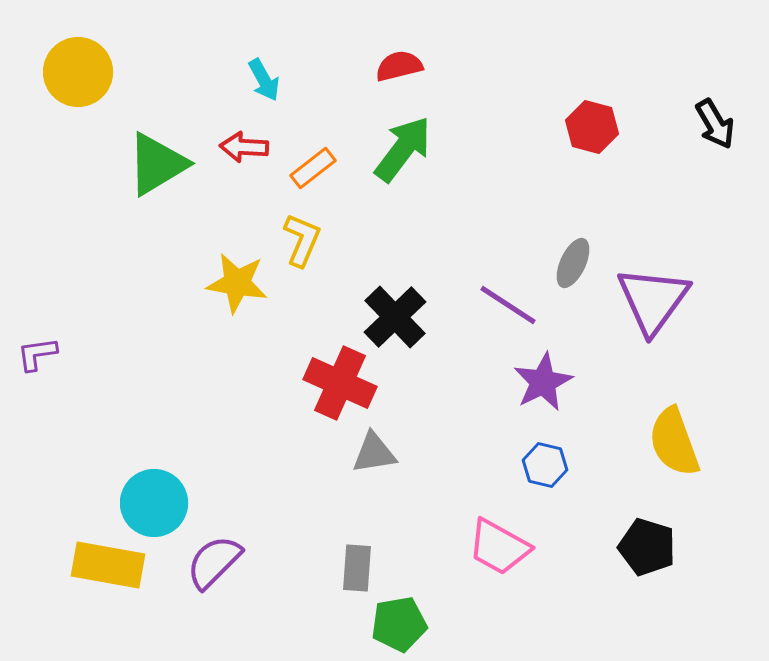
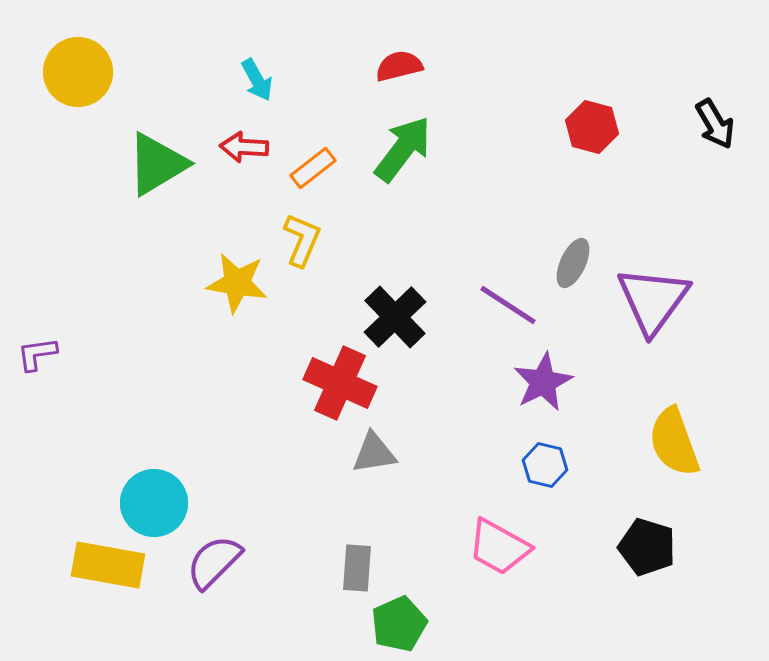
cyan arrow: moved 7 px left
green pentagon: rotated 14 degrees counterclockwise
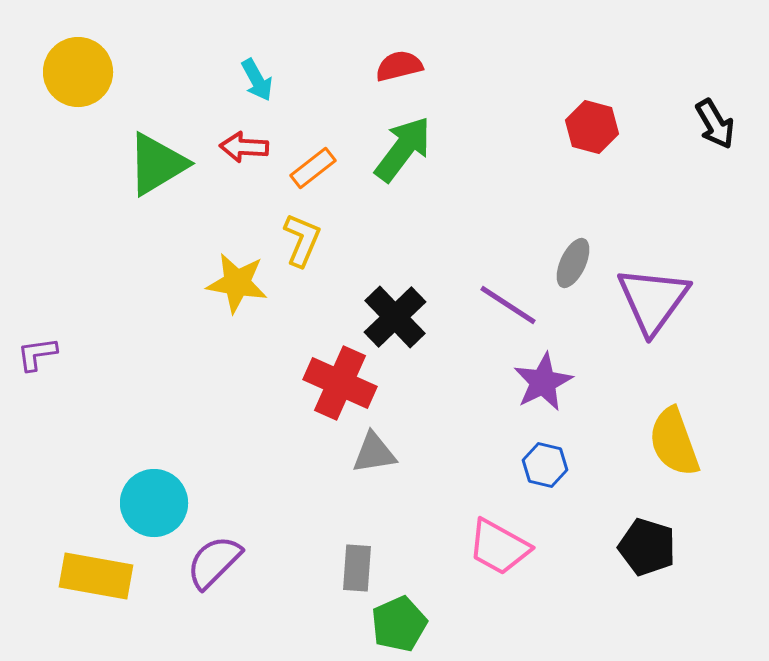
yellow rectangle: moved 12 px left, 11 px down
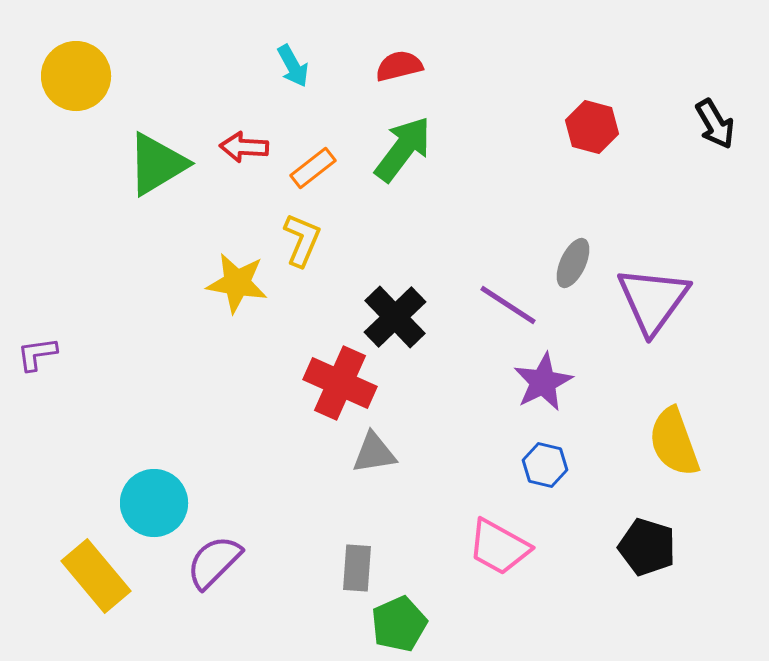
yellow circle: moved 2 px left, 4 px down
cyan arrow: moved 36 px right, 14 px up
yellow rectangle: rotated 40 degrees clockwise
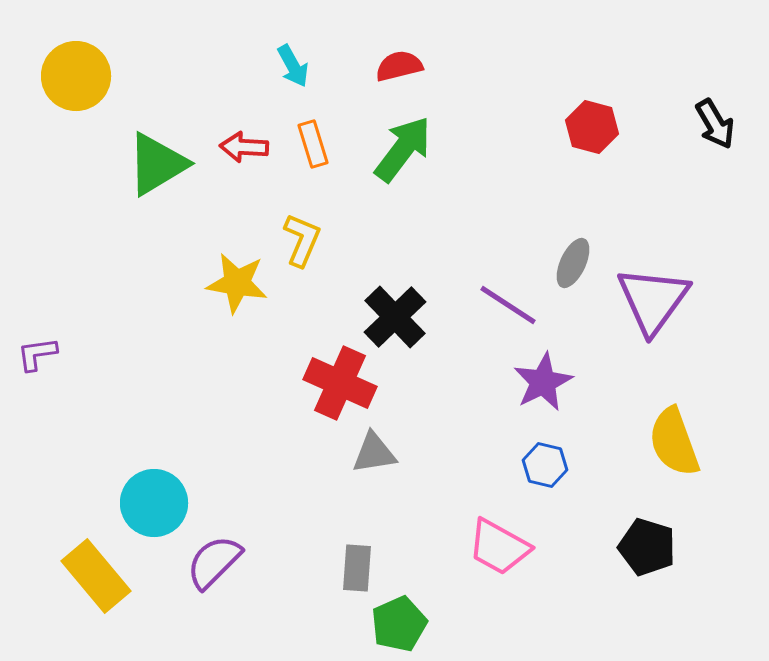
orange rectangle: moved 24 px up; rotated 69 degrees counterclockwise
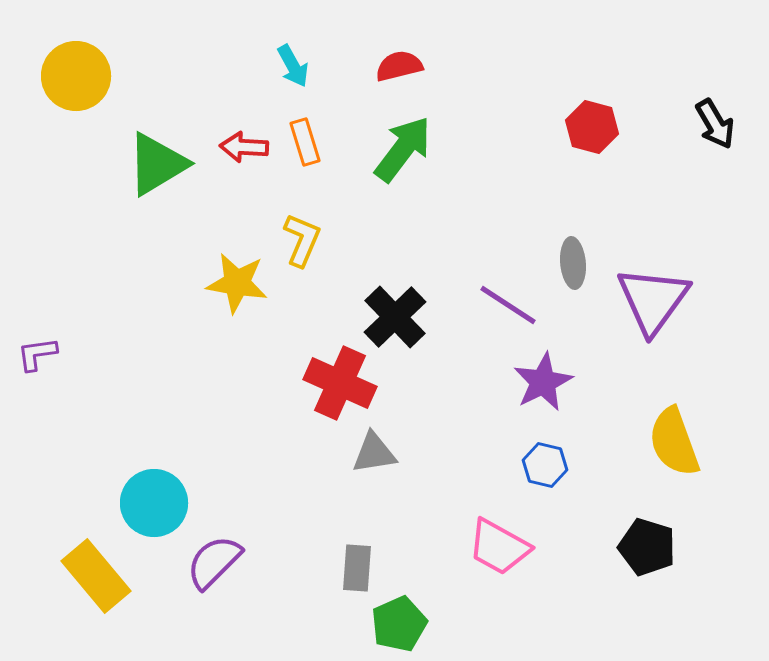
orange rectangle: moved 8 px left, 2 px up
gray ellipse: rotated 30 degrees counterclockwise
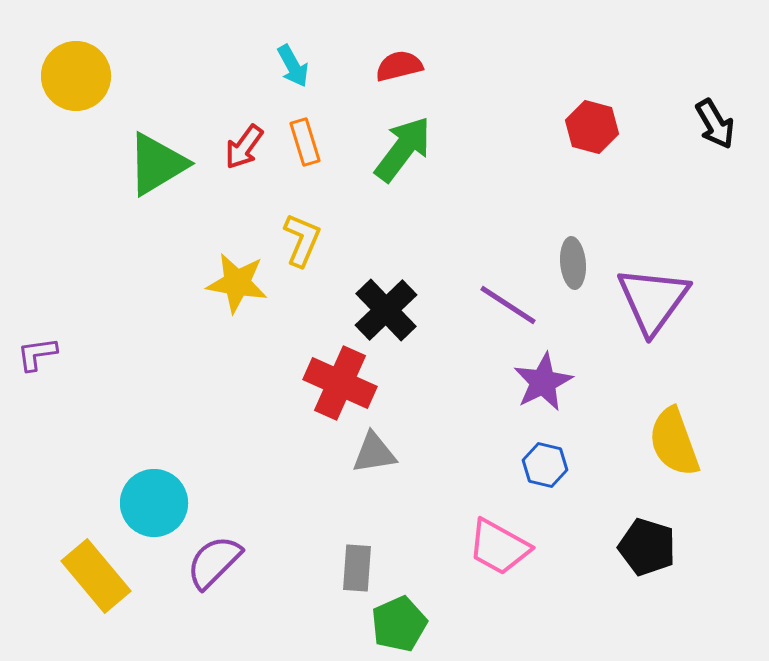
red arrow: rotated 57 degrees counterclockwise
black cross: moved 9 px left, 7 px up
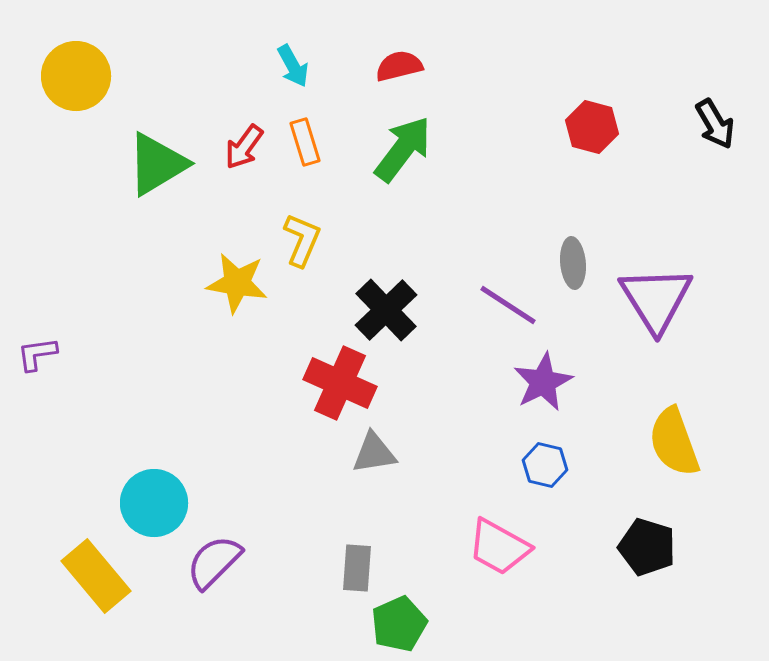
purple triangle: moved 3 px right, 1 px up; rotated 8 degrees counterclockwise
